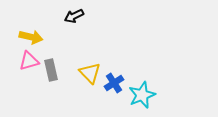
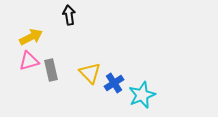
black arrow: moved 5 px left, 1 px up; rotated 108 degrees clockwise
yellow arrow: rotated 40 degrees counterclockwise
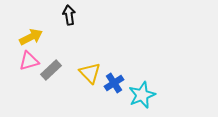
gray rectangle: rotated 60 degrees clockwise
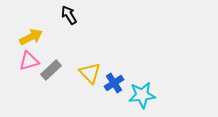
black arrow: rotated 24 degrees counterclockwise
cyan star: rotated 16 degrees clockwise
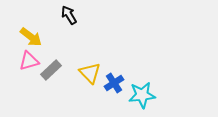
yellow arrow: rotated 65 degrees clockwise
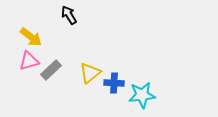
yellow triangle: rotated 35 degrees clockwise
blue cross: rotated 36 degrees clockwise
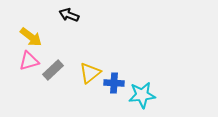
black arrow: rotated 36 degrees counterclockwise
gray rectangle: moved 2 px right
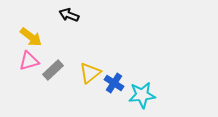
blue cross: rotated 30 degrees clockwise
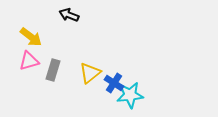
gray rectangle: rotated 30 degrees counterclockwise
cyan star: moved 12 px left
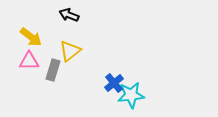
pink triangle: rotated 15 degrees clockwise
yellow triangle: moved 20 px left, 22 px up
blue cross: rotated 18 degrees clockwise
cyan star: moved 1 px right
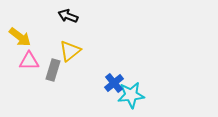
black arrow: moved 1 px left, 1 px down
yellow arrow: moved 11 px left
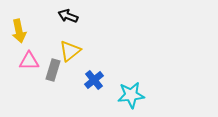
yellow arrow: moved 1 px left, 6 px up; rotated 40 degrees clockwise
blue cross: moved 20 px left, 3 px up
